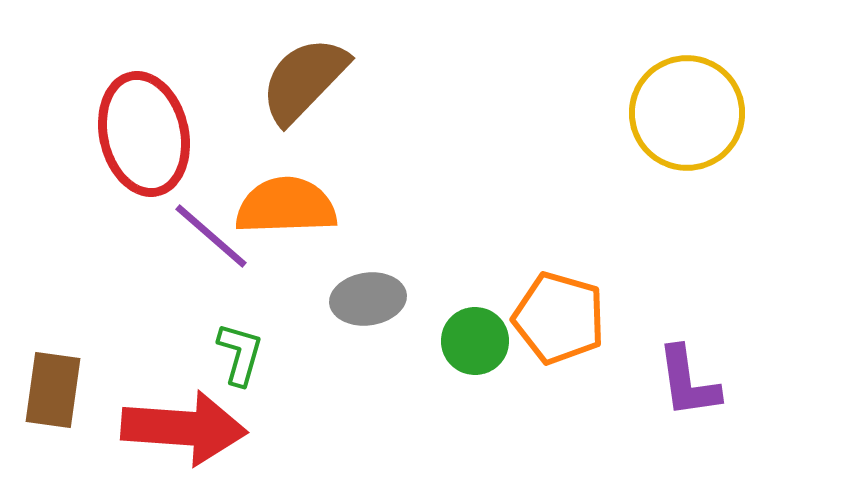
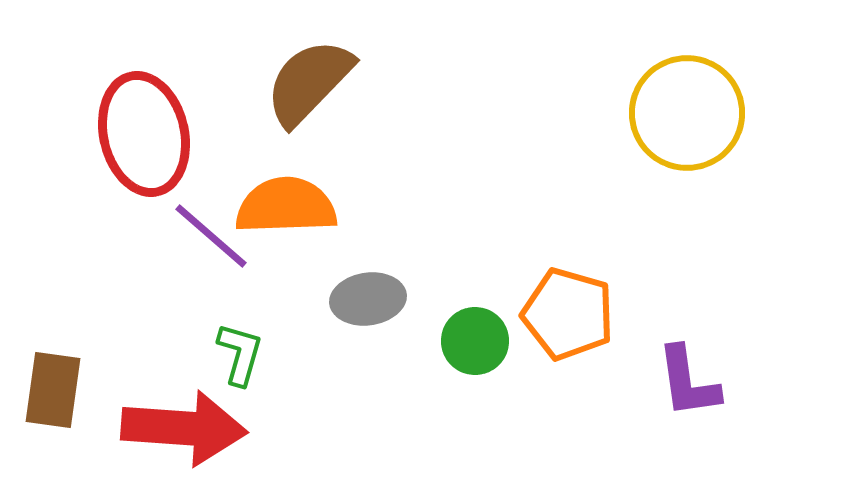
brown semicircle: moved 5 px right, 2 px down
orange pentagon: moved 9 px right, 4 px up
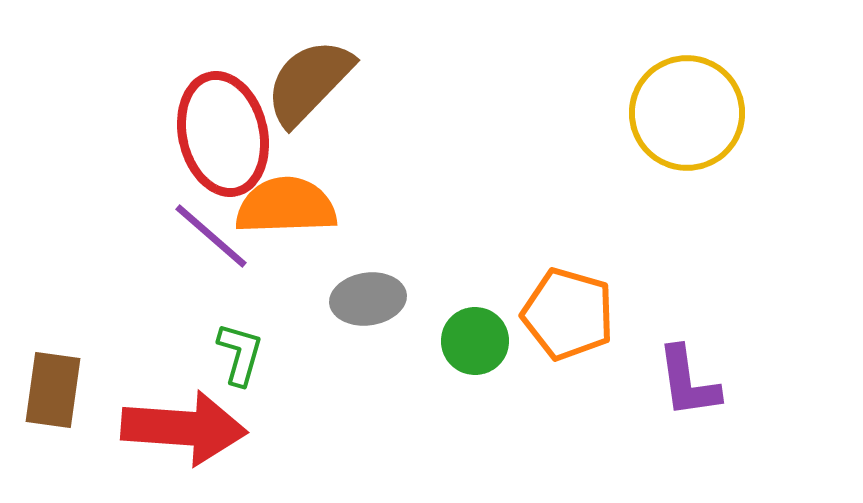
red ellipse: moved 79 px right
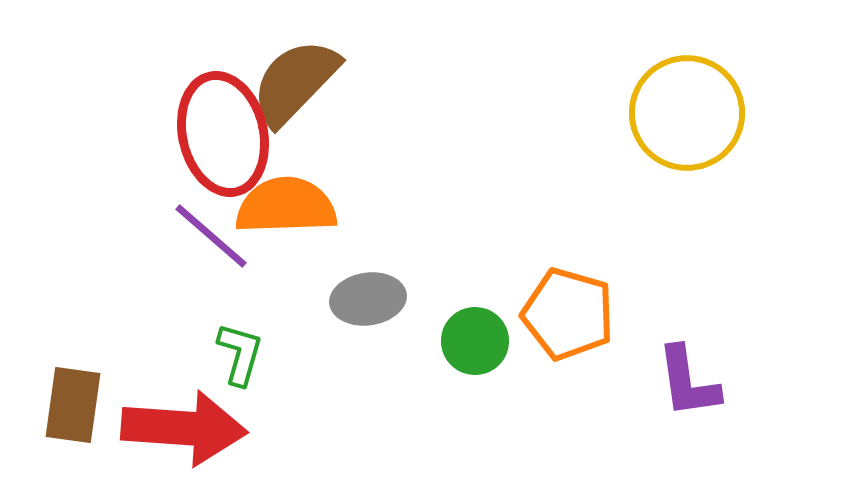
brown semicircle: moved 14 px left
brown rectangle: moved 20 px right, 15 px down
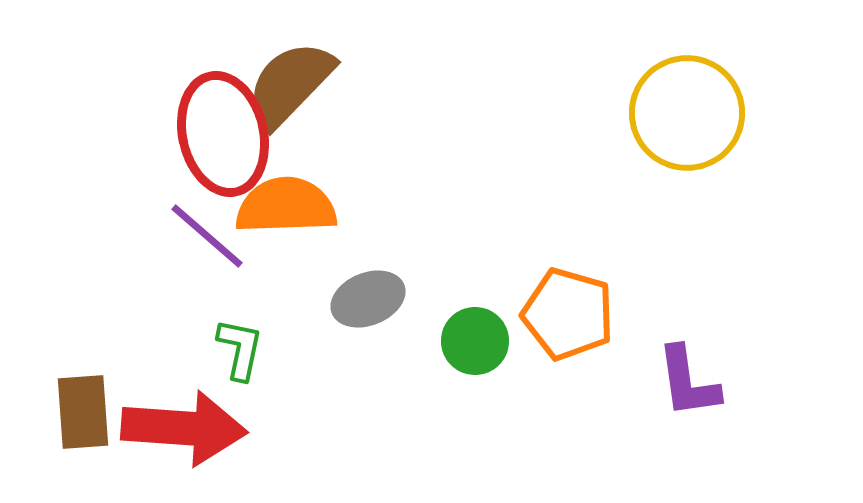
brown semicircle: moved 5 px left, 2 px down
purple line: moved 4 px left
gray ellipse: rotated 14 degrees counterclockwise
green L-shape: moved 5 px up; rotated 4 degrees counterclockwise
brown rectangle: moved 10 px right, 7 px down; rotated 12 degrees counterclockwise
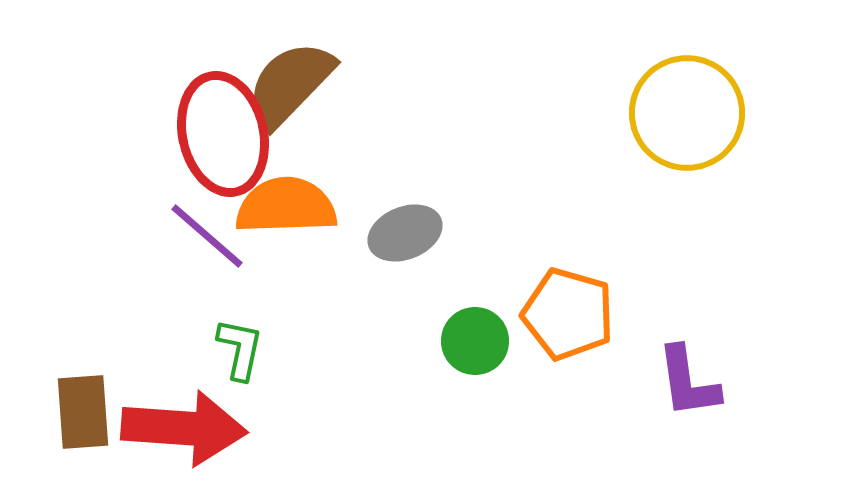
gray ellipse: moved 37 px right, 66 px up
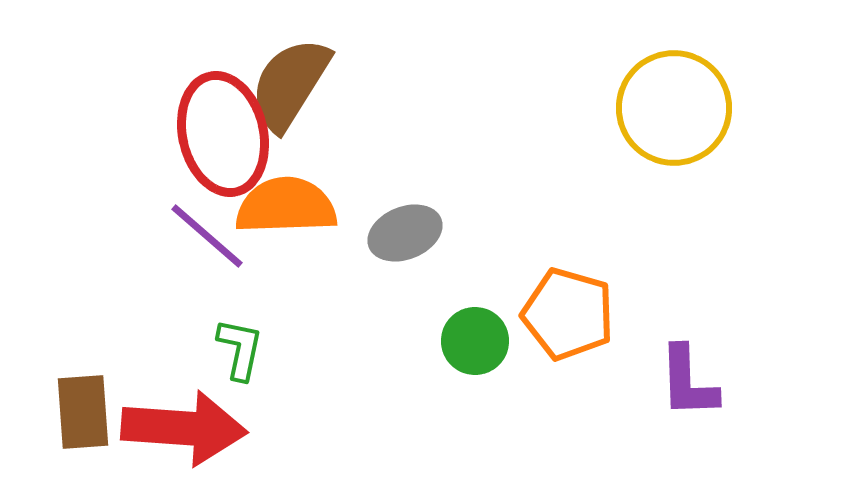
brown semicircle: rotated 12 degrees counterclockwise
yellow circle: moved 13 px left, 5 px up
purple L-shape: rotated 6 degrees clockwise
